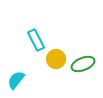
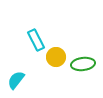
yellow circle: moved 2 px up
green ellipse: rotated 15 degrees clockwise
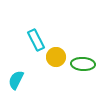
green ellipse: rotated 10 degrees clockwise
cyan semicircle: rotated 12 degrees counterclockwise
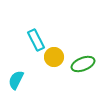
yellow circle: moved 2 px left
green ellipse: rotated 25 degrees counterclockwise
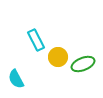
yellow circle: moved 4 px right
cyan semicircle: moved 1 px up; rotated 54 degrees counterclockwise
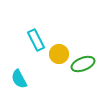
yellow circle: moved 1 px right, 3 px up
cyan semicircle: moved 3 px right
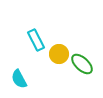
green ellipse: moved 1 px left; rotated 65 degrees clockwise
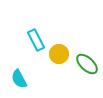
green ellipse: moved 5 px right
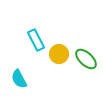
green ellipse: moved 1 px left, 5 px up
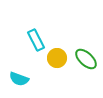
yellow circle: moved 2 px left, 4 px down
cyan semicircle: rotated 42 degrees counterclockwise
